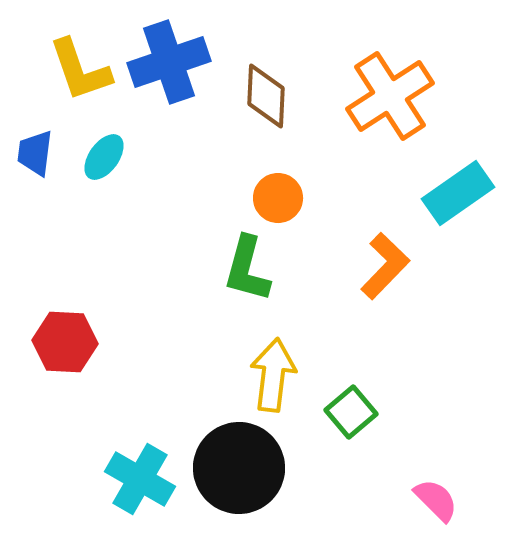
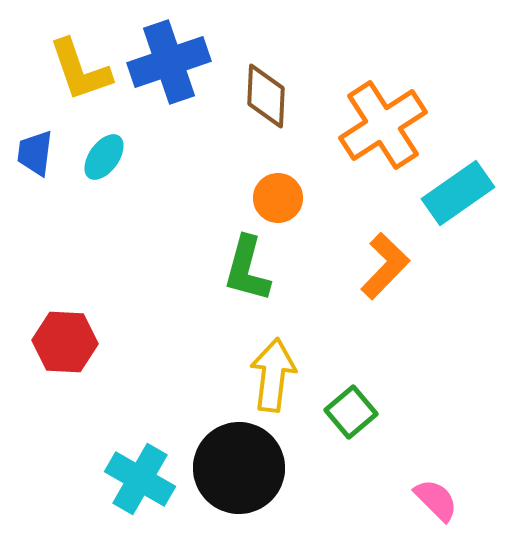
orange cross: moved 7 px left, 29 px down
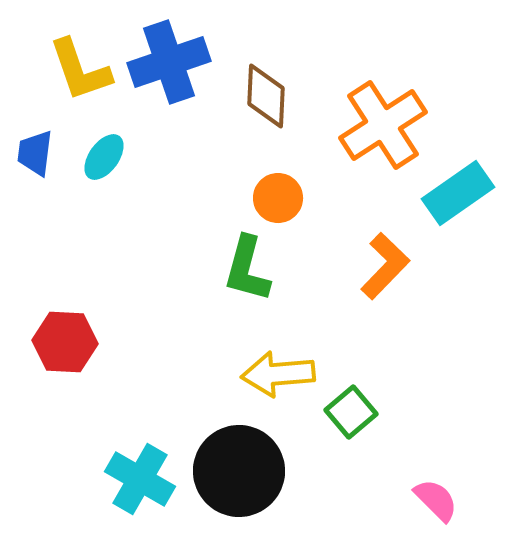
yellow arrow: moved 5 px right, 1 px up; rotated 102 degrees counterclockwise
black circle: moved 3 px down
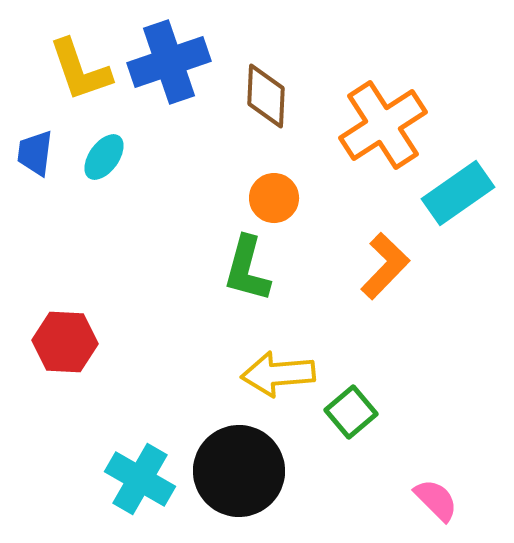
orange circle: moved 4 px left
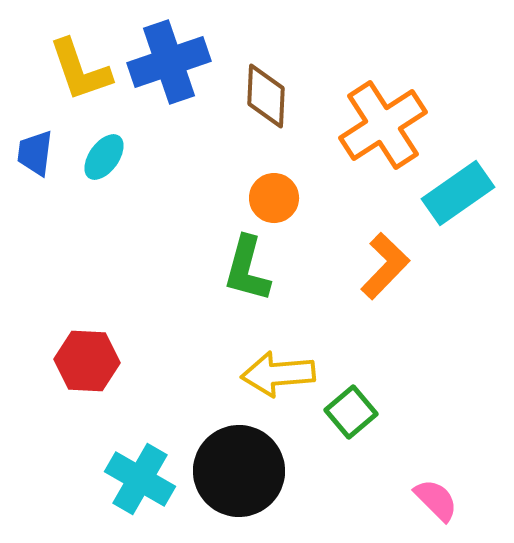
red hexagon: moved 22 px right, 19 px down
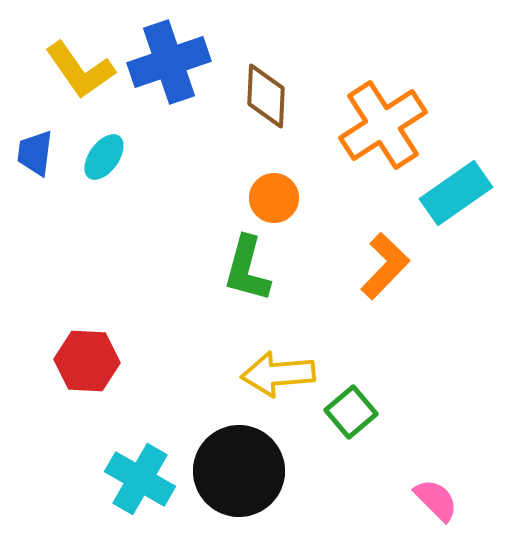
yellow L-shape: rotated 16 degrees counterclockwise
cyan rectangle: moved 2 px left
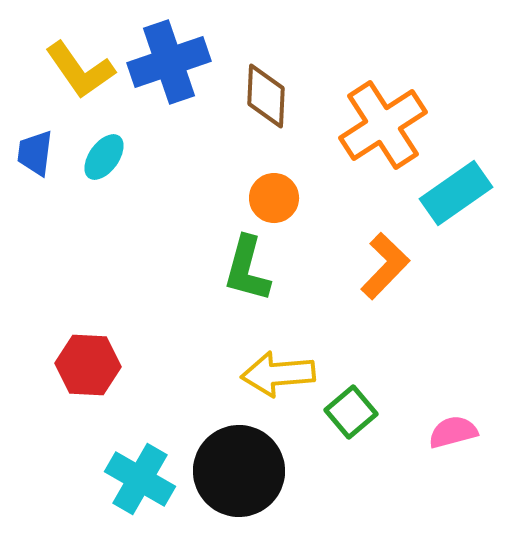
red hexagon: moved 1 px right, 4 px down
pink semicircle: moved 17 px right, 68 px up; rotated 60 degrees counterclockwise
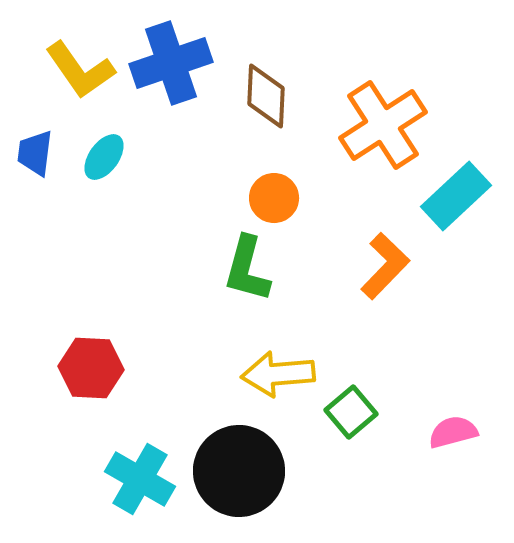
blue cross: moved 2 px right, 1 px down
cyan rectangle: moved 3 px down; rotated 8 degrees counterclockwise
red hexagon: moved 3 px right, 3 px down
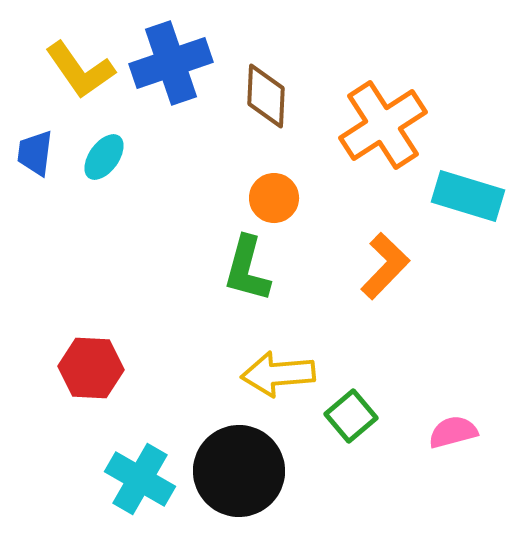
cyan rectangle: moved 12 px right; rotated 60 degrees clockwise
green square: moved 4 px down
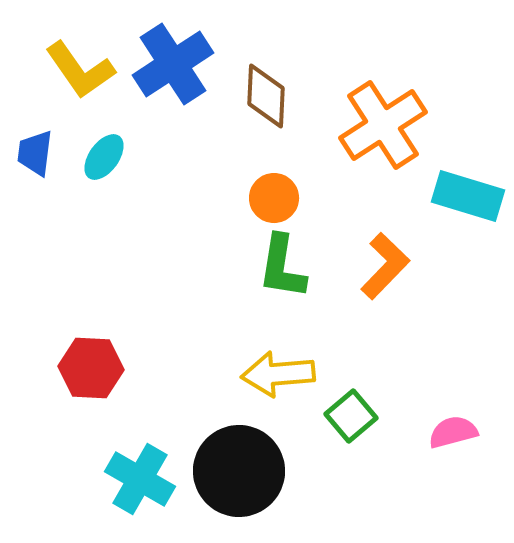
blue cross: moved 2 px right, 1 px down; rotated 14 degrees counterclockwise
green L-shape: moved 35 px right, 2 px up; rotated 6 degrees counterclockwise
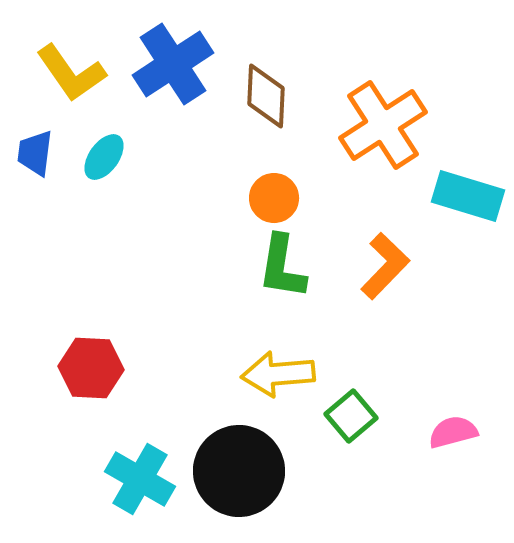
yellow L-shape: moved 9 px left, 3 px down
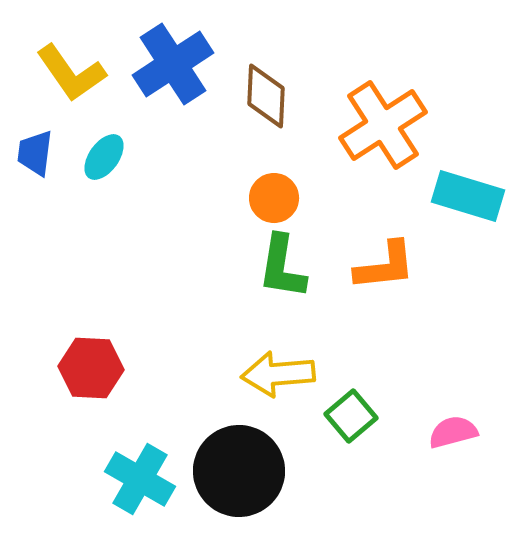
orange L-shape: rotated 40 degrees clockwise
